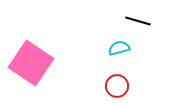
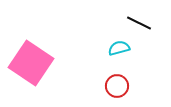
black line: moved 1 px right, 2 px down; rotated 10 degrees clockwise
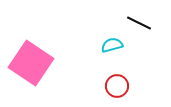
cyan semicircle: moved 7 px left, 3 px up
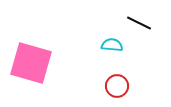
cyan semicircle: rotated 20 degrees clockwise
pink square: rotated 18 degrees counterclockwise
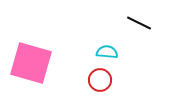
cyan semicircle: moved 5 px left, 7 px down
red circle: moved 17 px left, 6 px up
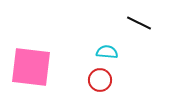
pink square: moved 4 px down; rotated 9 degrees counterclockwise
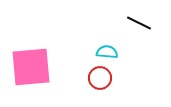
pink square: rotated 12 degrees counterclockwise
red circle: moved 2 px up
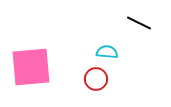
red circle: moved 4 px left, 1 px down
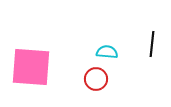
black line: moved 13 px right, 21 px down; rotated 70 degrees clockwise
pink square: rotated 9 degrees clockwise
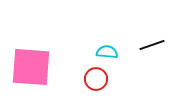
black line: moved 1 px down; rotated 65 degrees clockwise
